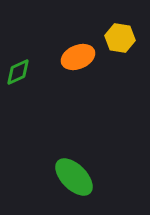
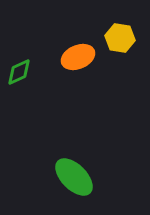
green diamond: moved 1 px right
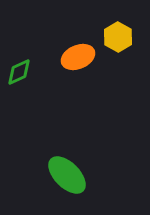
yellow hexagon: moved 2 px left, 1 px up; rotated 20 degrees clockwise
green ellipse: moved 7 px left, 2 px up
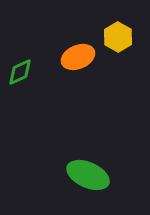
green diamond: moved 1 px right
green ellipse: moved 21 px right; rotated 21 degrees counterclockwise
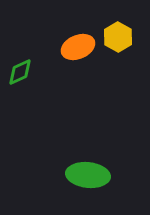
orange ellipse: moved 10 px up
green ellipse: rotated 18 degrees counterclockwise
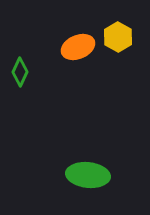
green diamond: rotated 40 degrees counterclockwise
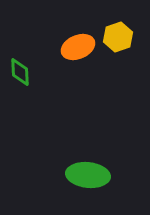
yellow hexagon: rotated 12 degrees clockwise
green diamond: rotated 28 degrees counterclockwise
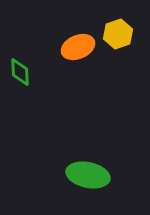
yellow hexagon: moved 3 px up
green ellipse: rotated 6 degrees clockwise
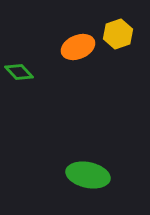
green diamond: moved 1 px left; rotated 40 degrees counterclockwise
